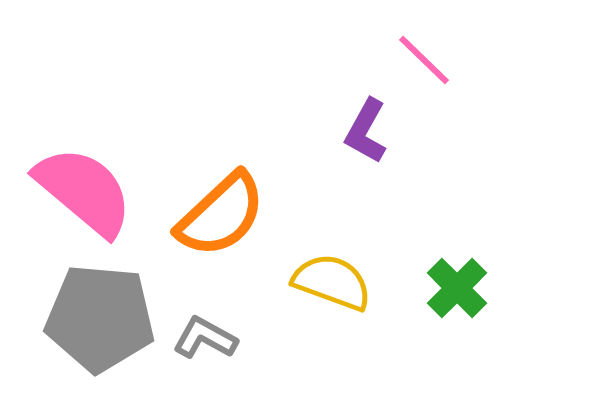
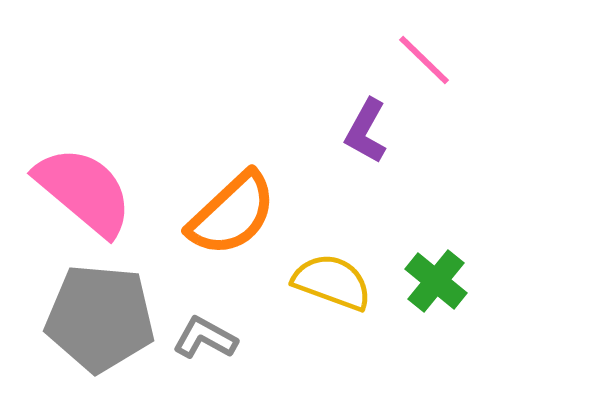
orange semicircle: moved 11 px right, 1 px up
green cross: moved 21 px left, 7 px up; rotated 6 degrees counterclockwise
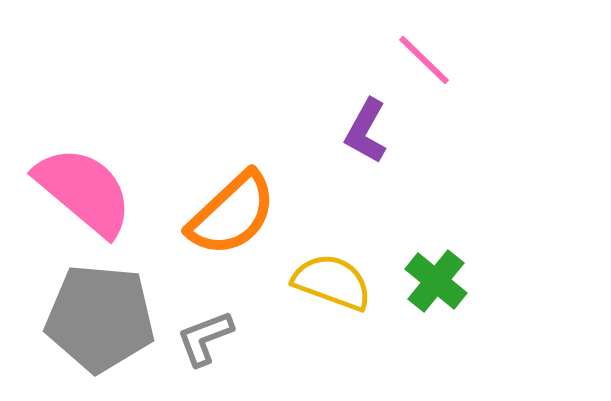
gray L-shape: rotated 50 degrees counterclockwise
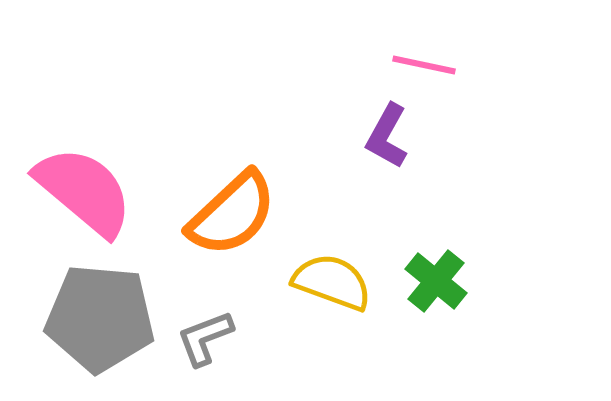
pink line: moved 5 px down; rotated 32 degrees counterclockwise
purple L-shape: moved 21 px right, 5 px down
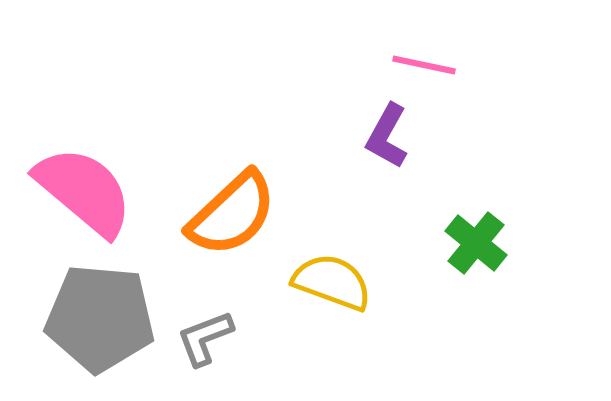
green cross: moved 40 px right, 38 px up
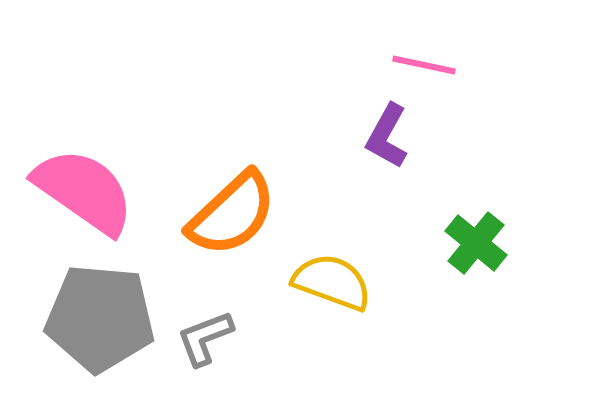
pink semicircle: rotated 5 degrees counterclockwise
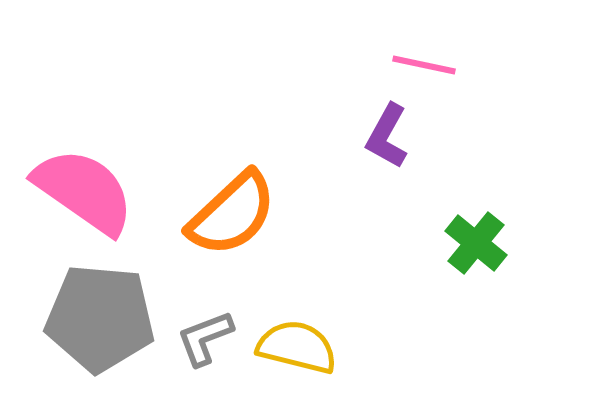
yellow semicircle: moved 35 px left, 65 px down; rotated 6 degrees counterclockwise
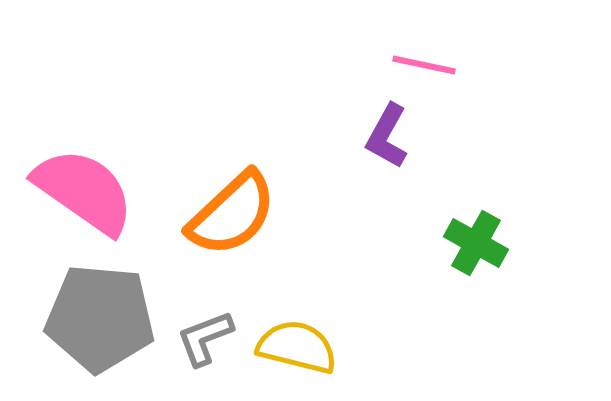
green cross: rotated 10 degrees counterclockwise
